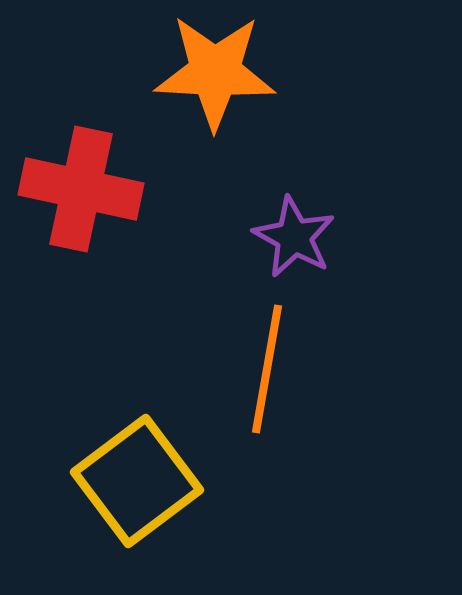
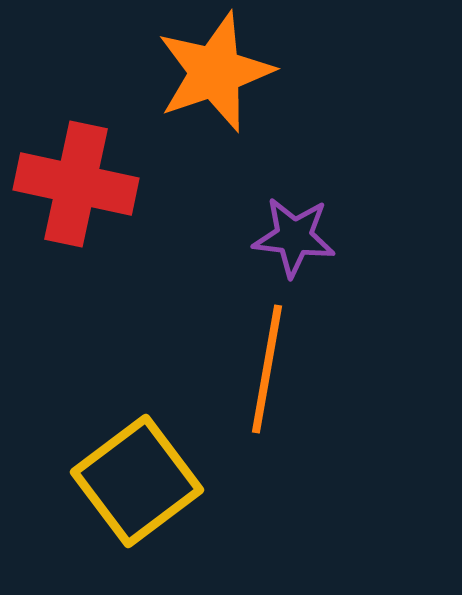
orange star: rotated 22 degrees counterclockwise
red cross: moved 5 px left, 5 px up
purple star: rotated 22 degrees counterclockwise
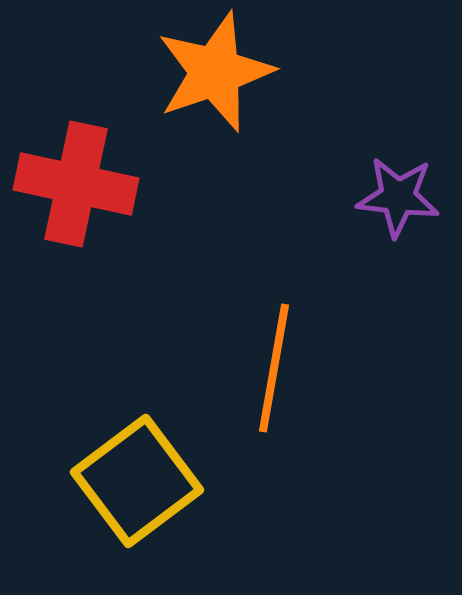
purple star: moved 104 px right, 40 px up
orange line: moved 7 px right, 1 px up
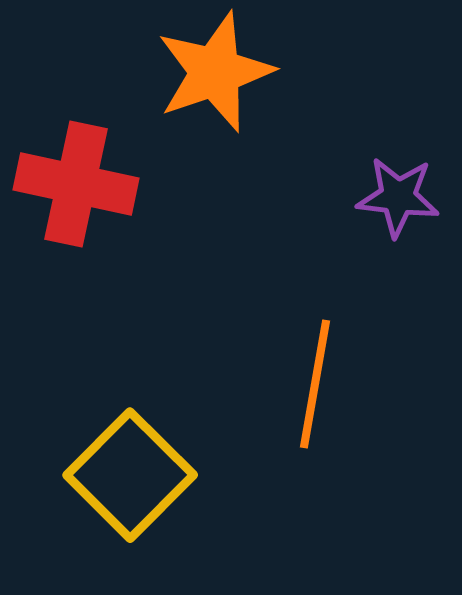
orange line: moved 41 px right, 16 px down
yellow square: moved 7 px left, 6 px up; rotated 8 degrees counterclockwise
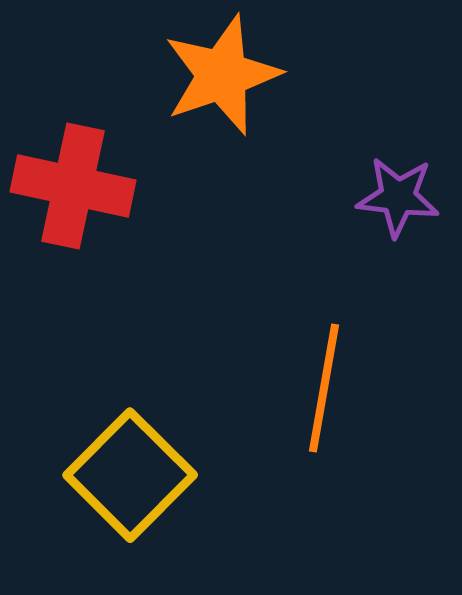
orange star: moved 7 px right, 3 px down
red cross: moved 3 px left, 2 px down
orange line: moved 9 px right, 4 px down
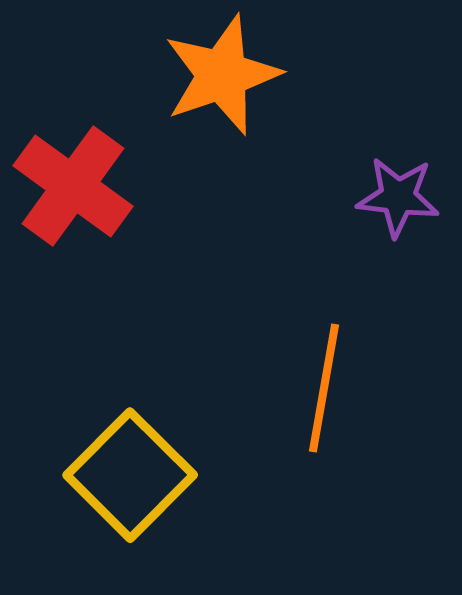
red cross: rotated 24 degrees clockwise
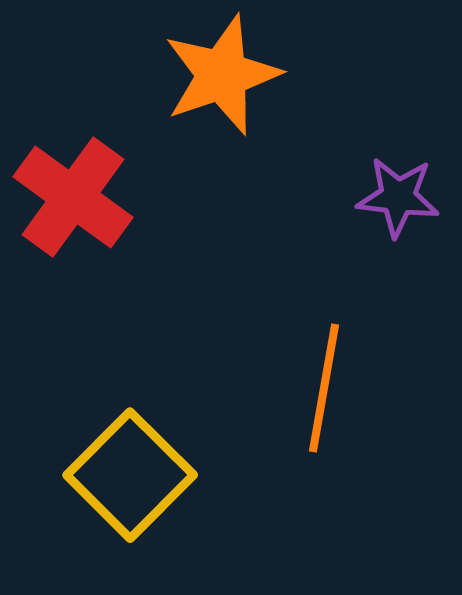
red cross: moved 11 px down
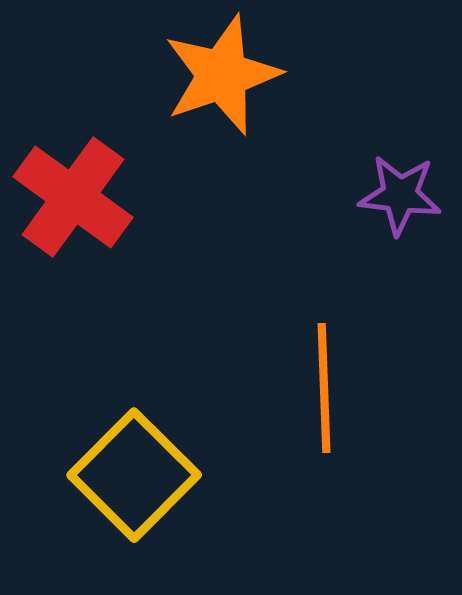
purple star: moved 2 px right, 2 px up
orange line: rotated 12 degrees counterclockwise
yellow square: moved 4 px right
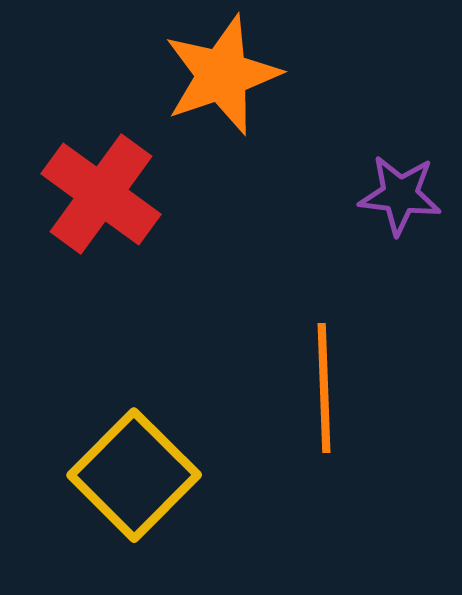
red cross: moved 28 px right, 3 px up
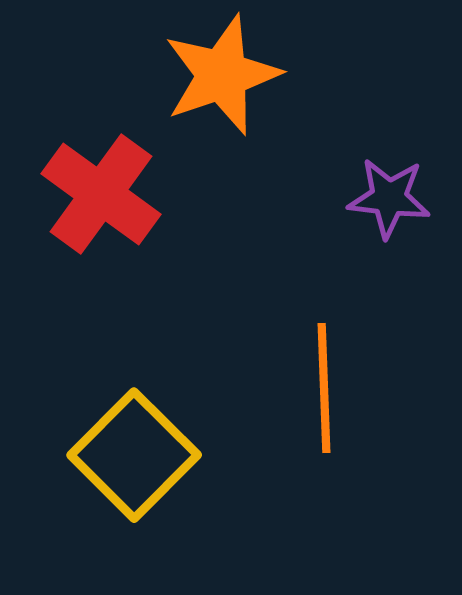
purple star: moved 11 px left, 3 px down
yellow square: moved 20 px up
